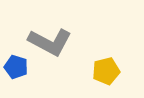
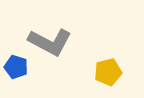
yellow pentagon: moved 2 px right, 1 px down
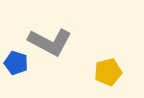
blue pentagon: moved 4 px up
